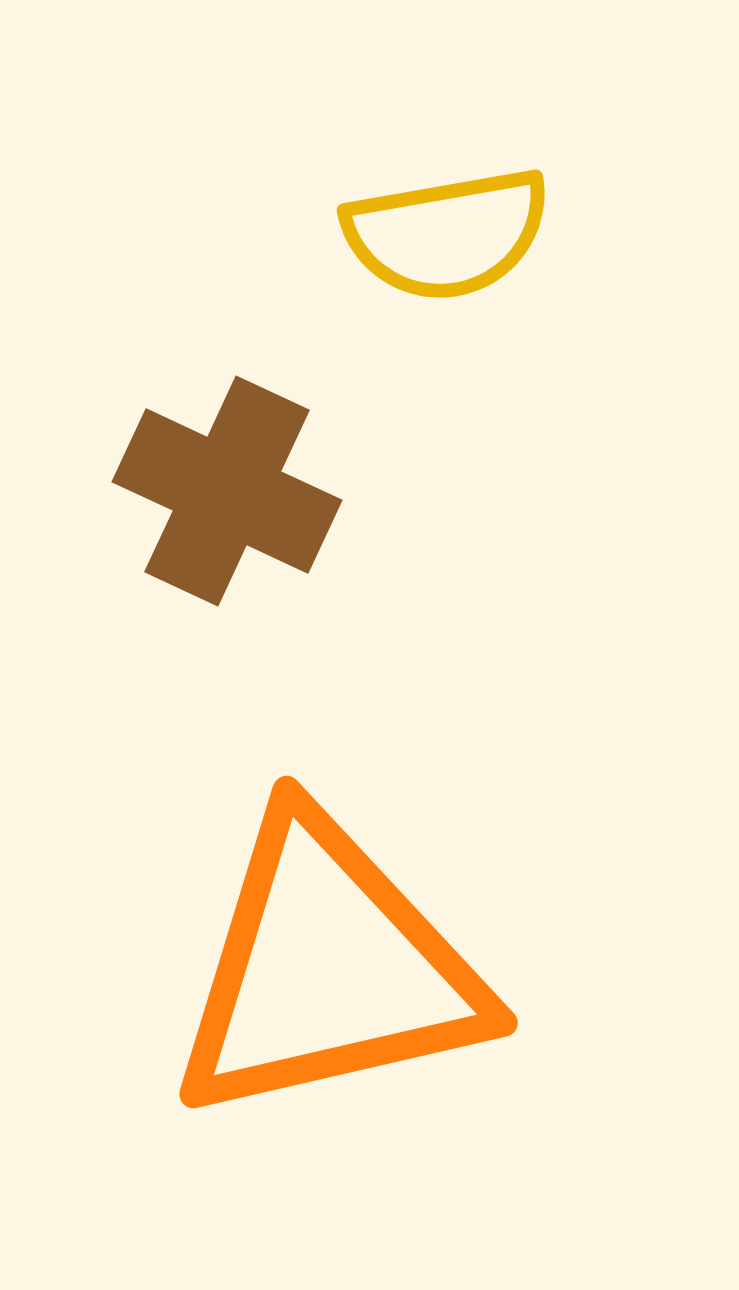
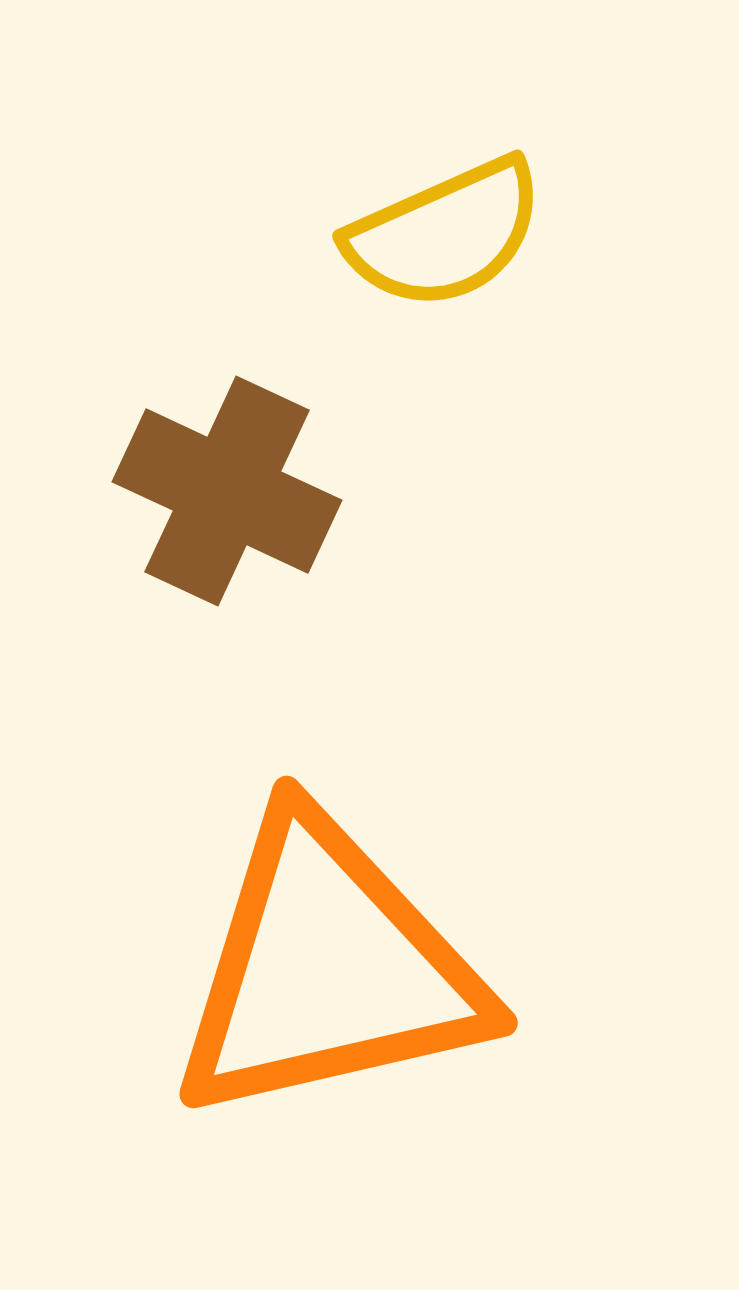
yellow semicircle: moved 2 px left; rotated 14 degrees counterclockwise
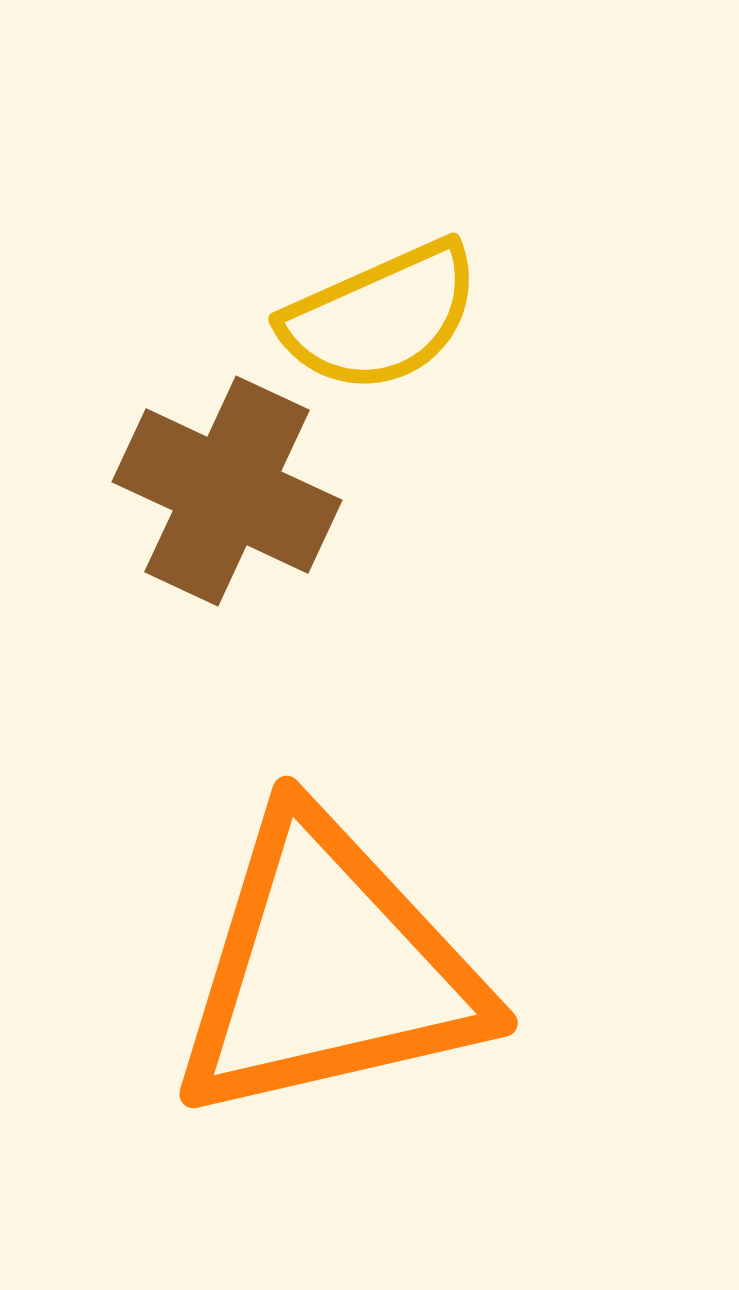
yellow semicircle: moved 64 px left, 83 px down
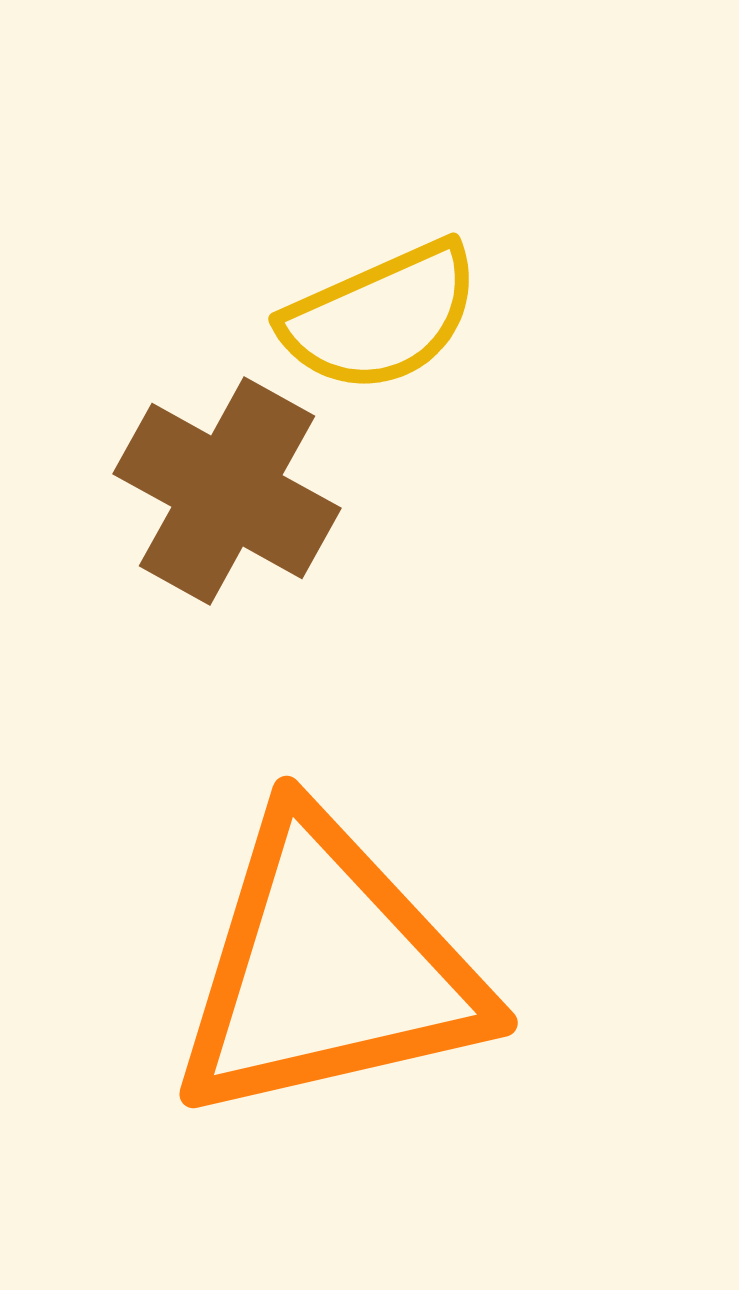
brown cross: rotated 4 degrees clockwise
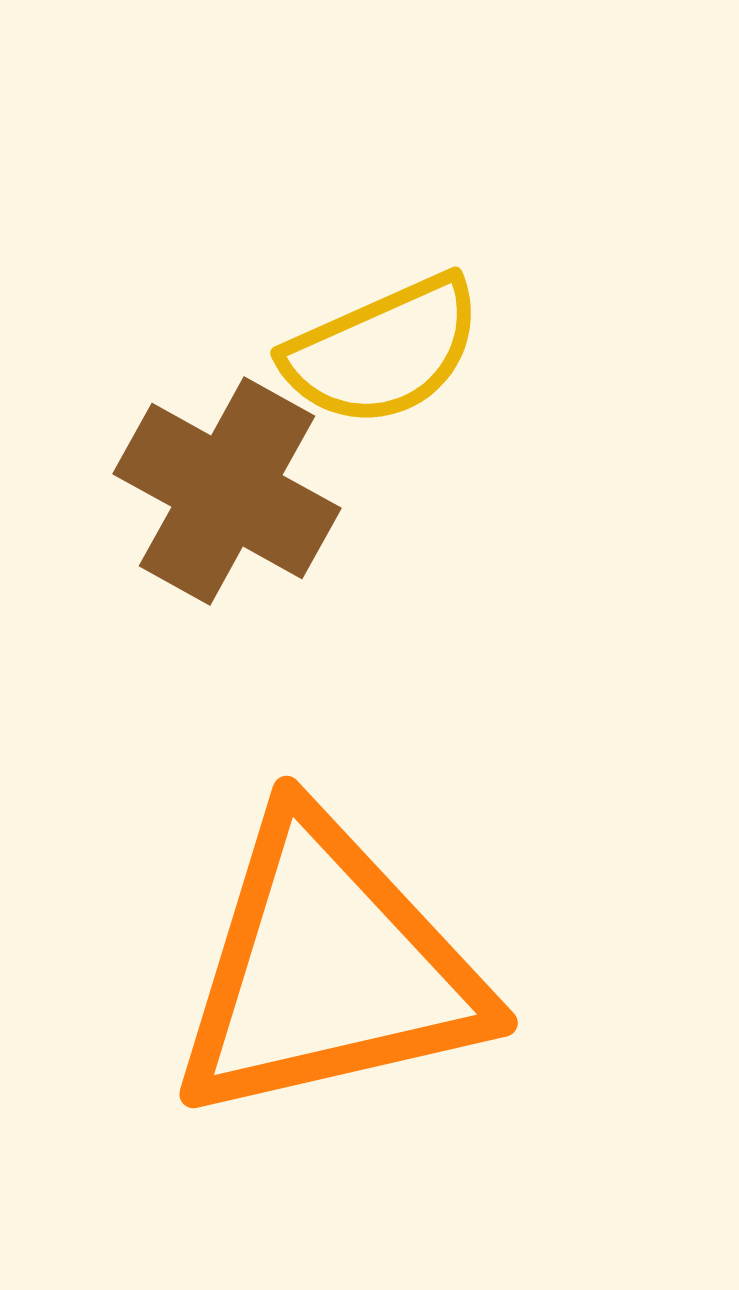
yellow semicircle: moved 2 px right, 34 px down
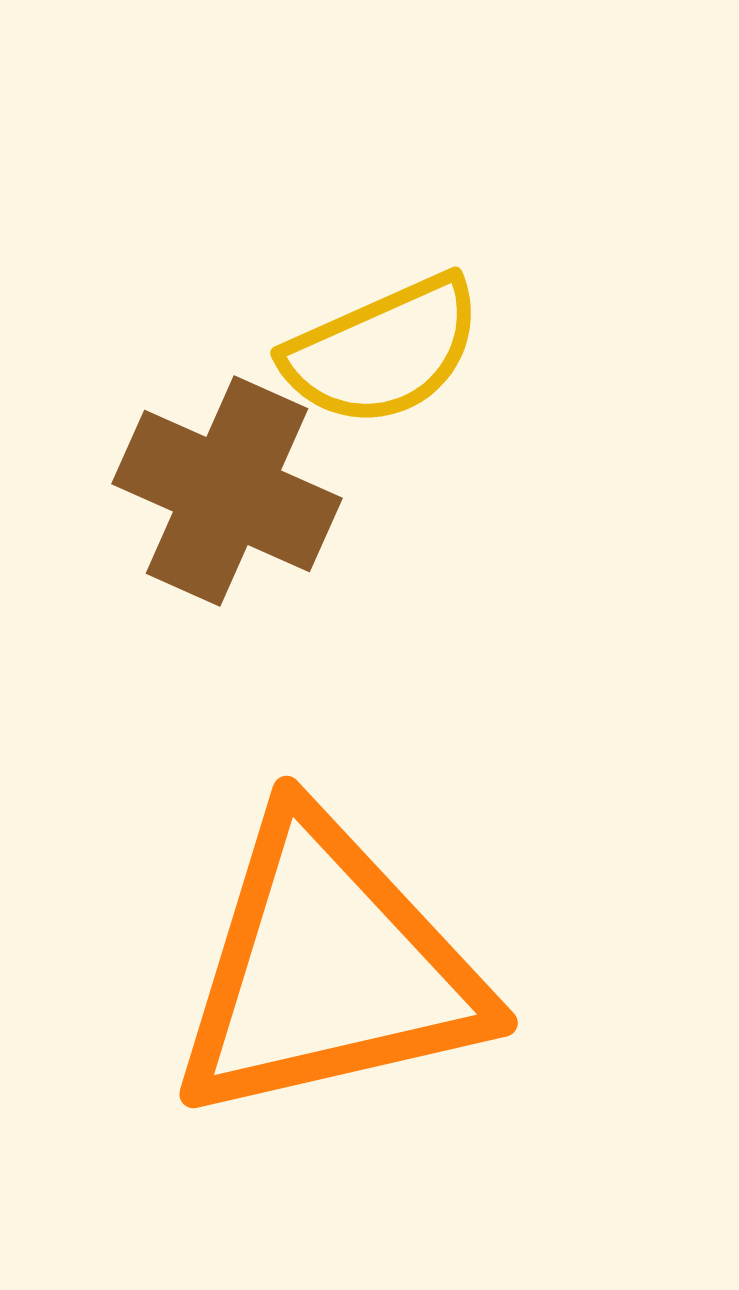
brown cross: rotated 5 degrees counterclockwise
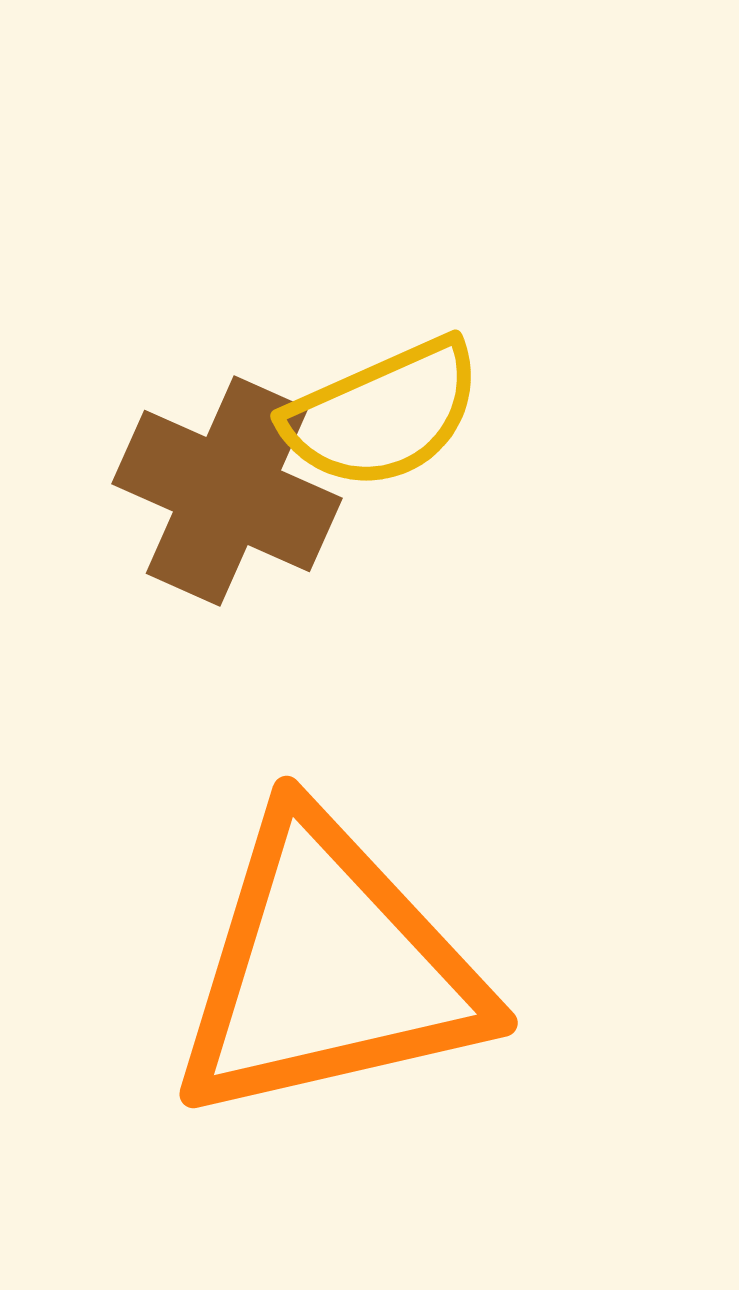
yellow semicircle: moved 63 px down
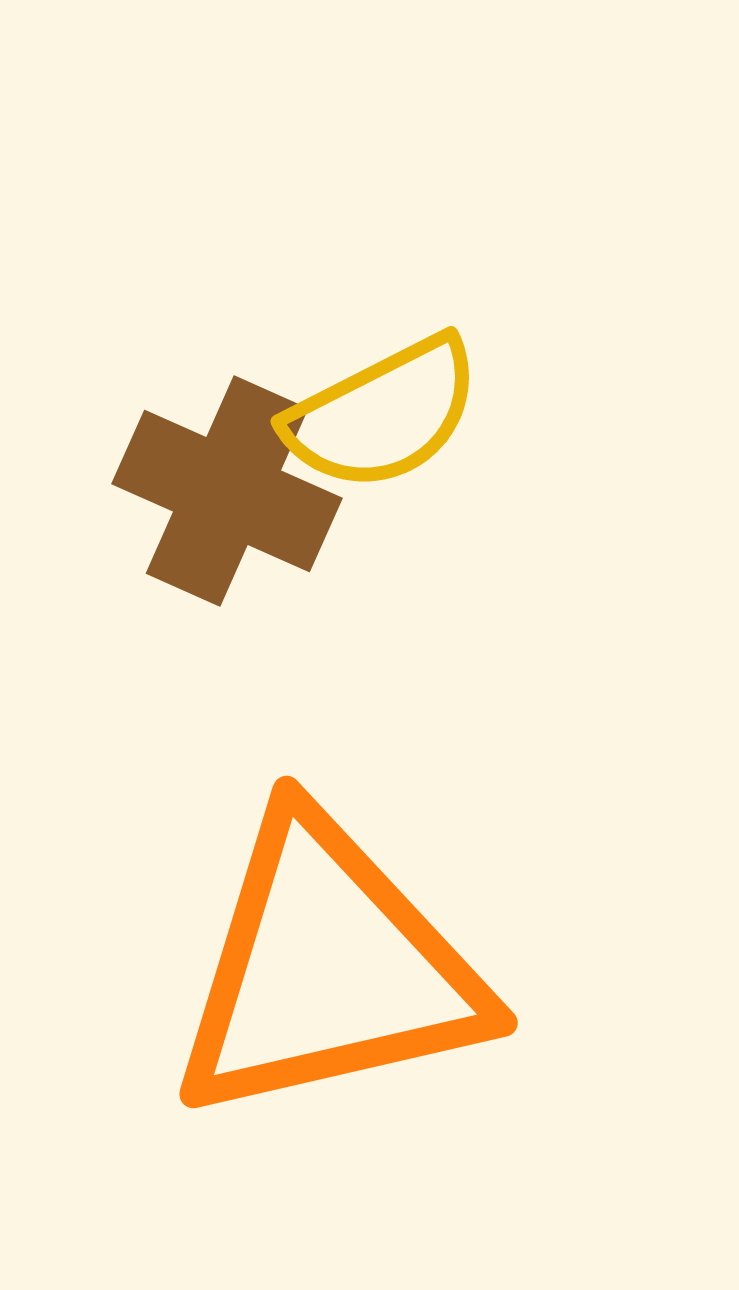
yellow semicircle: rotated 3 degrees counterclockwise
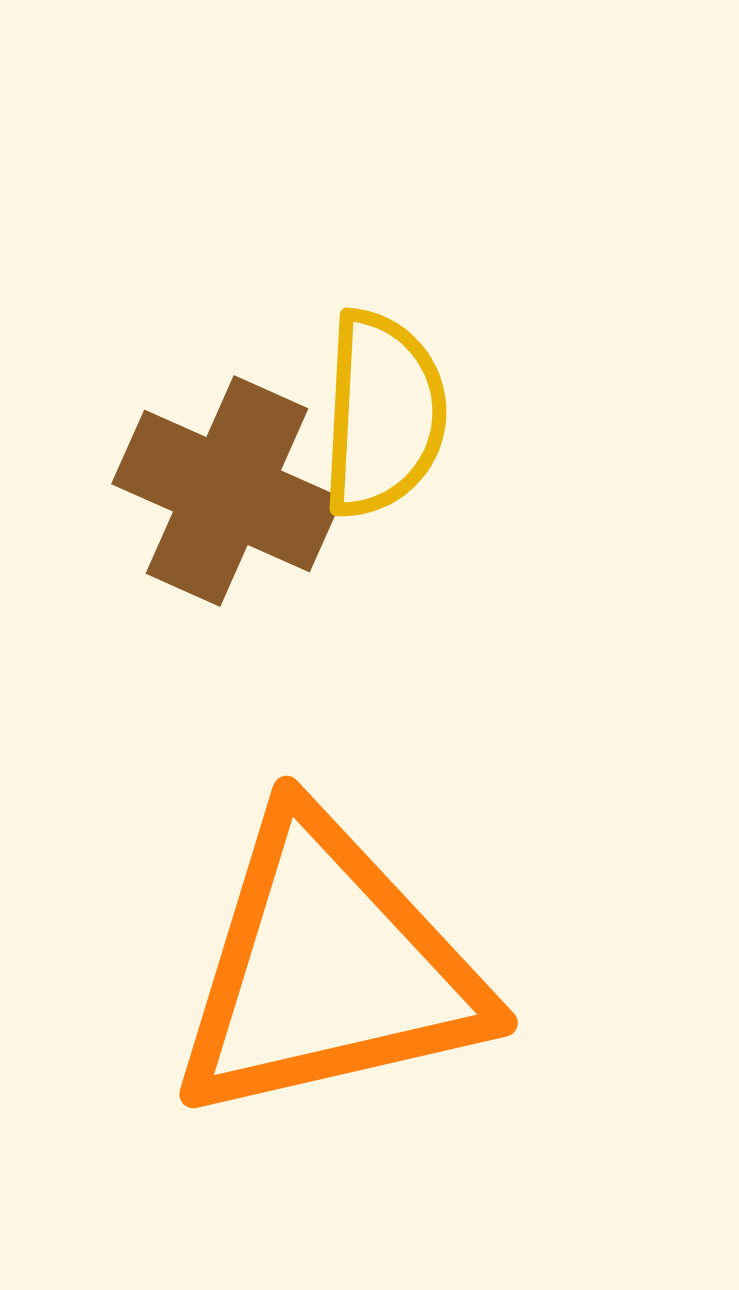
yellow semicircle: rotated 60 degrees counterclockwise
